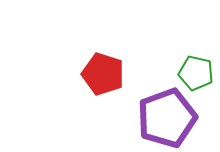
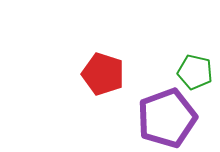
green pentagon: moved 1 px left, 1 px up
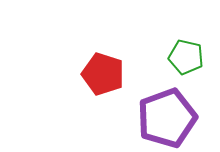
green pentagon: moved 9 px left, 15 px up
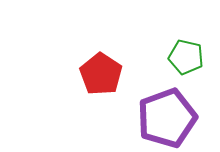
red pentagon: moved 2 px left; rotated 15 degrees clockwise
